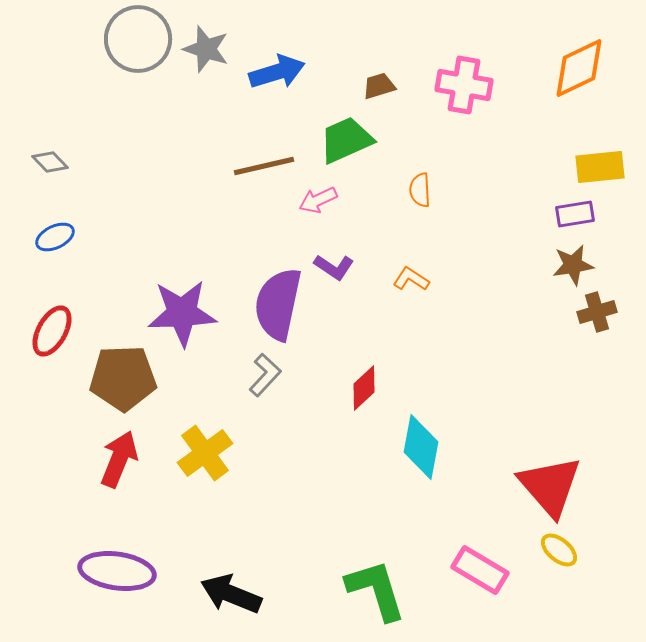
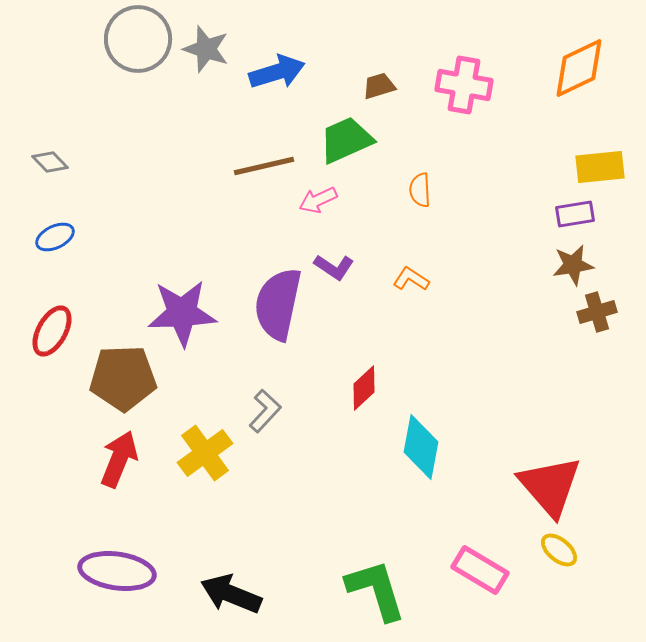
gray L-shape: moved 36 px down
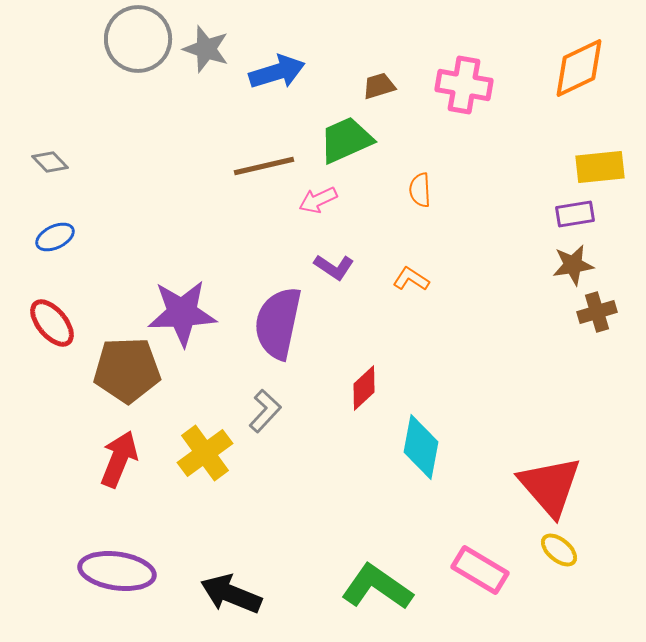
purple semicircle: moved 19 px down
red ellipse: moved 8 px up; rotated 69 degrees counterclockwise
brown pentagon: moved 4 px right, 8 px up
green L-shape: moved 1 px right, 3 px up; rotated 38 degrees counterclockwise
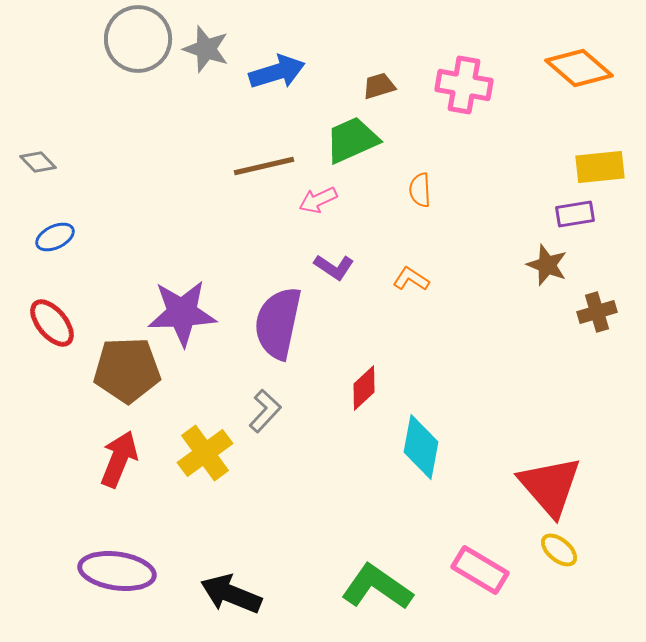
orange diamond: rotated 66 degrees clockwise
green trapezoid: moved 6 px right
gray diamond: moved 12 px left
brown star: moved 26 px left; rotated 30 degrees clockwise
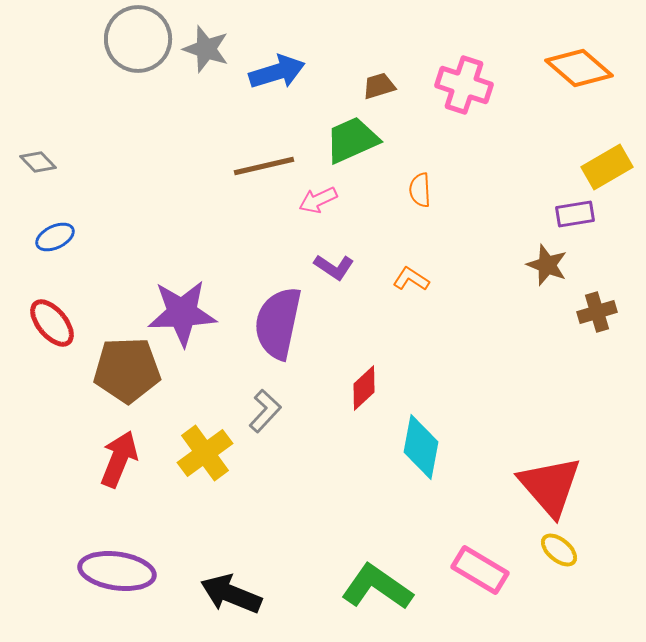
pink cross: rotated 8 degrees clockwise
yellow rectangle: moved 7 px right; rotated 24 degrees counterclockwise
